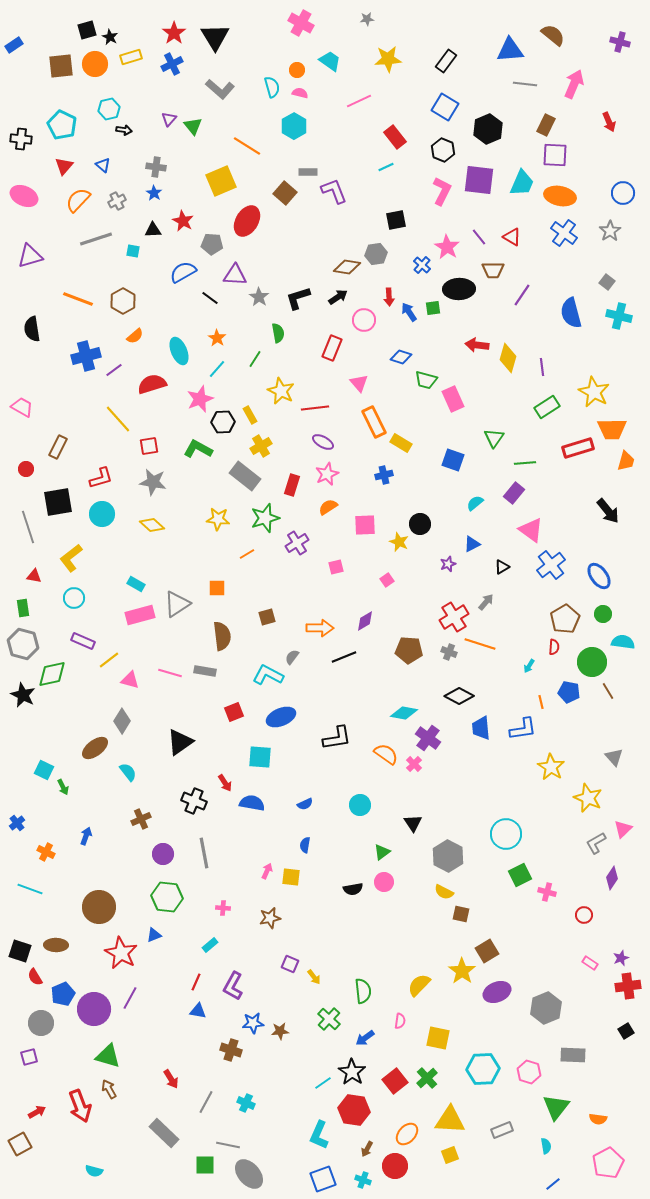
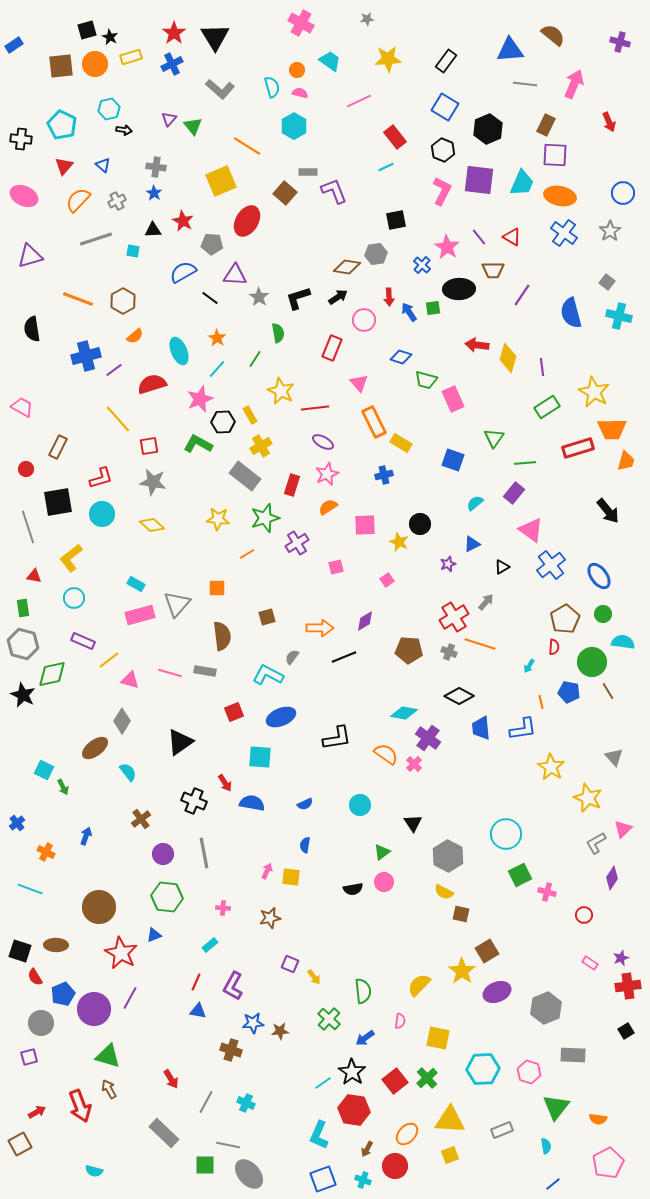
green L-shape at (198, 449): moved 5 px up
gray triangle at (177, 604): rotated 16 degrees counterclockwise
brown cross at (141, 819): rotated 12 degrees counterclockwise
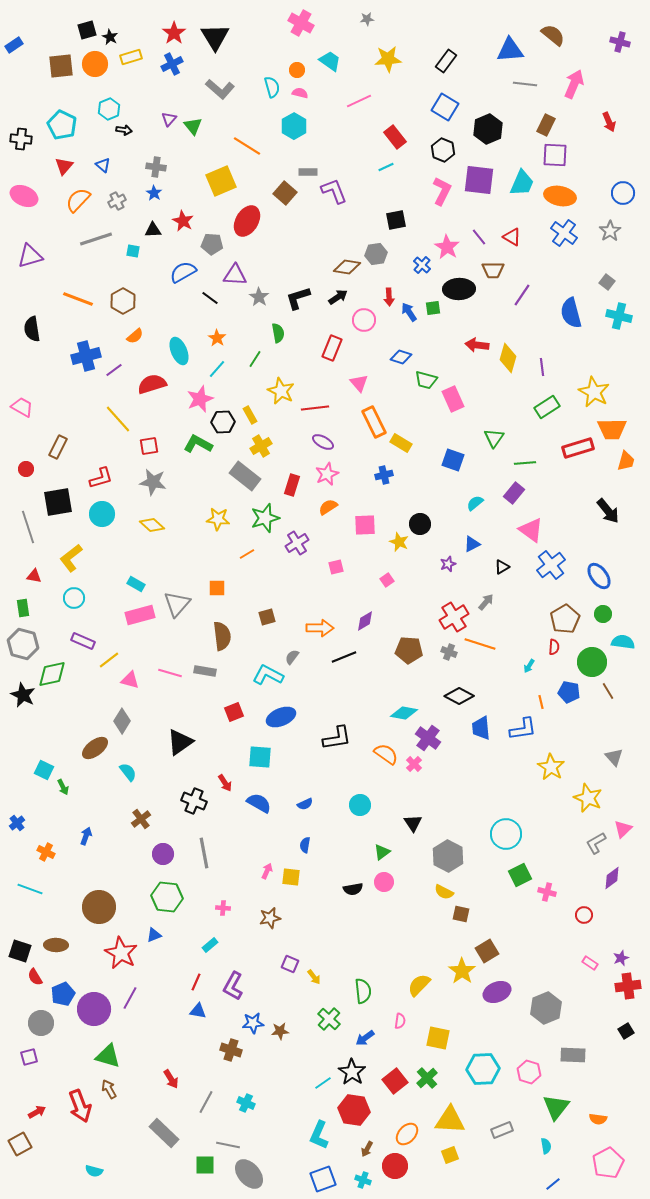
cyan hexagon at (109, 109): rotated 10 degrees counterclockwise
blue semicircle at (252, 803): moved 7 px right; rotated 20 degrees clockwise
purple diamond at (612, 878): rotated 20 degrees clockwise
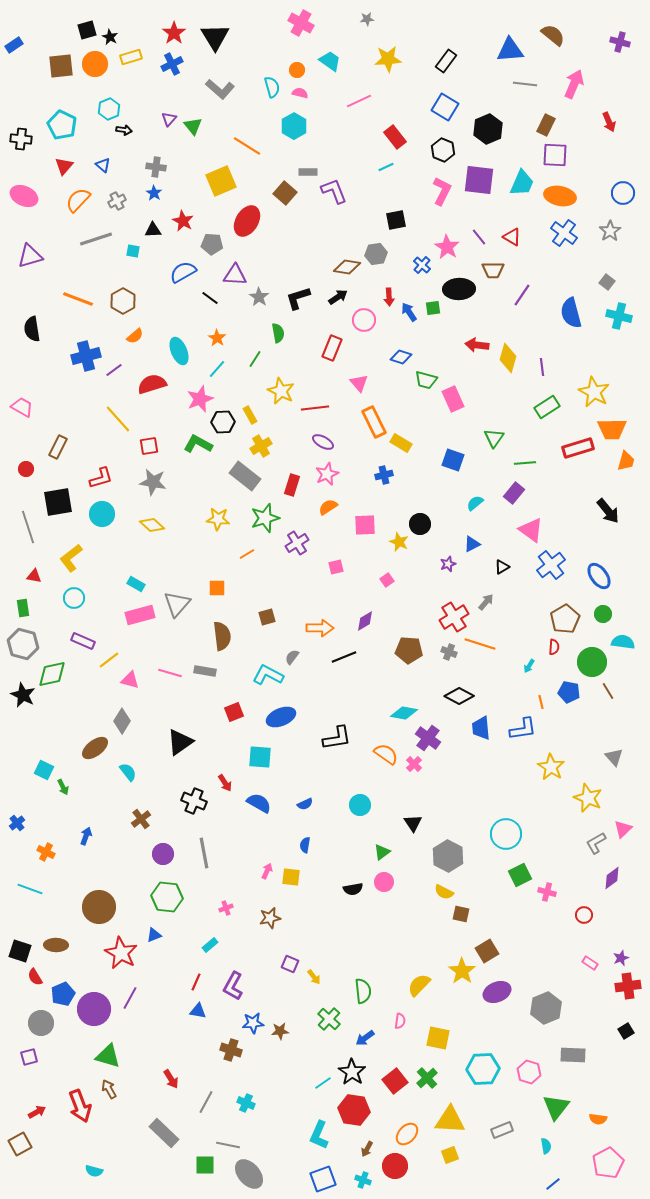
pink cross at (223, 908): moved 3 px right; rotated 24 degrees counterclockwise
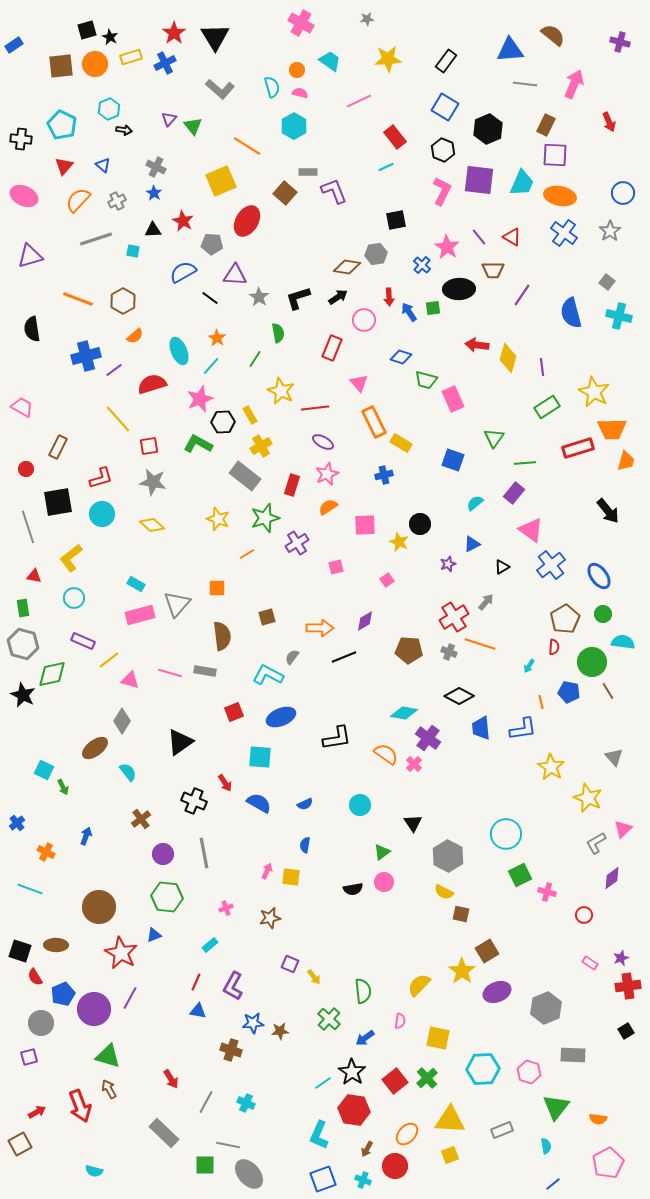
blue cross at (172, 64): moved 7 px left, 1 px up
gray cross at (156, 167): rotated 18 degrees clockwise
cyan line at (217, 369): moved 6 px left, 3 px up
yellow star at (218, 519): rotated 15 degrees clockwise
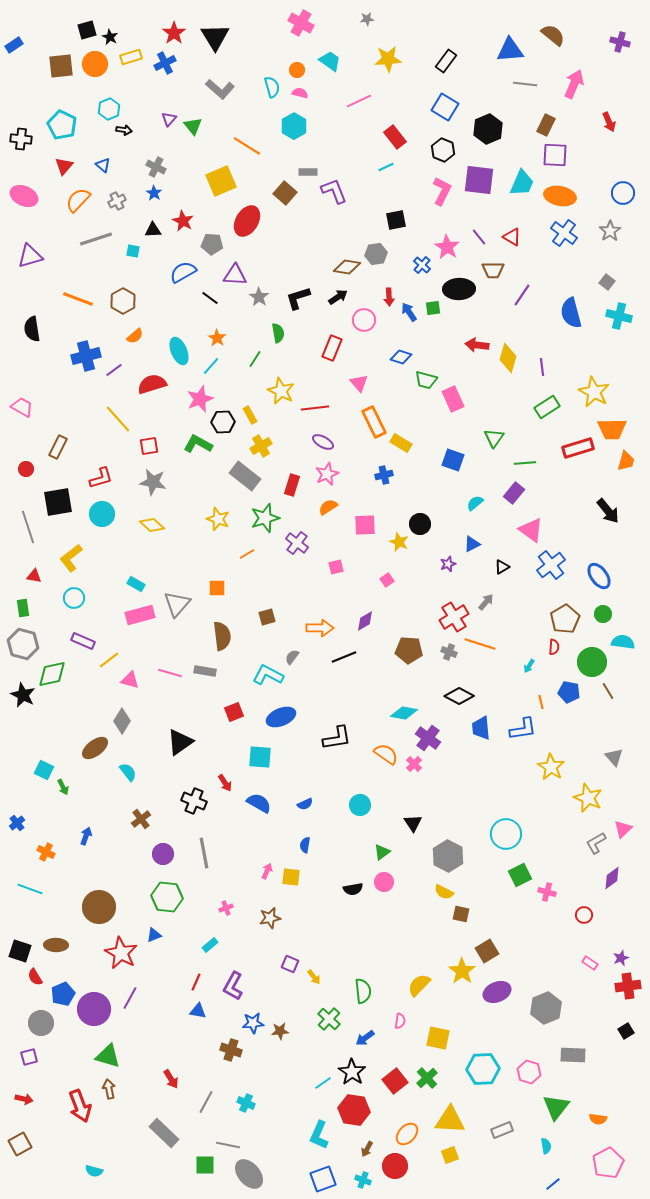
purple cross at (297, 543): rotated 20 degrees counterclockwise
brown arrow at (109, 1089): rotated 18 degrees clockwise
red arrow at (37, 1112): moved 13 px left, 13 px up; rotated 42 degrees clockwise
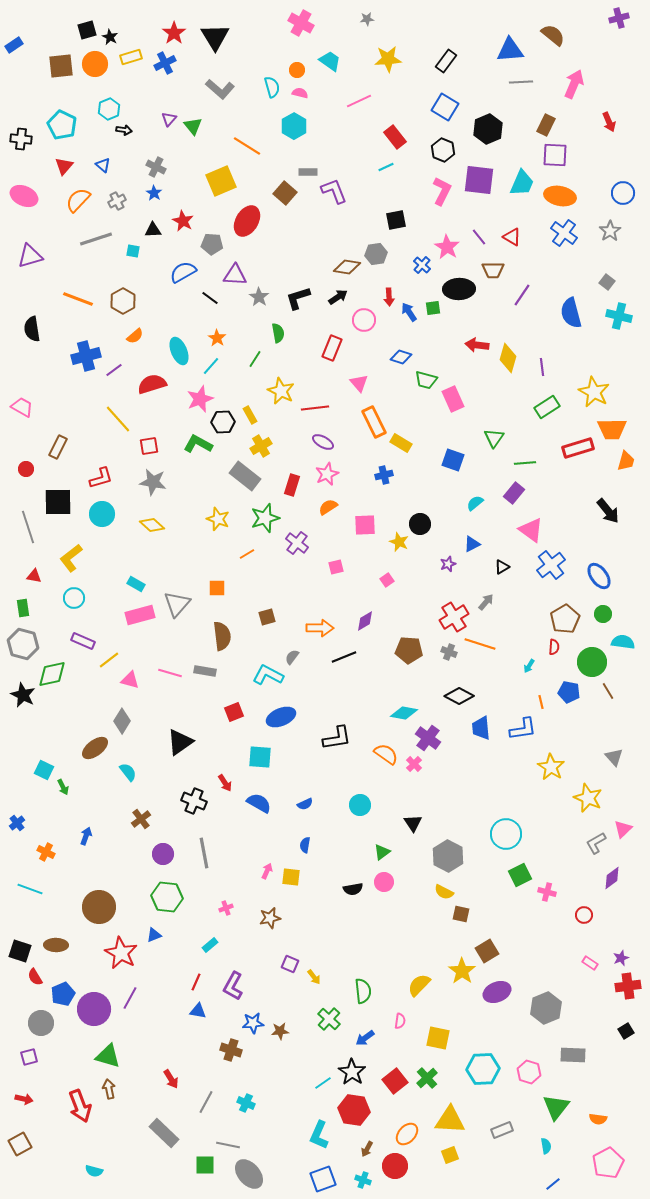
purple cross at (620, 42): moved 1 px left, 24 px up; rotated 30 degrees counterclockwise
gray line at (525, 84): moved 4 px left, 2 px up; rotated 10 degrees counterclockwise
black square at (58, 502): rotated 8 degrees clockwise
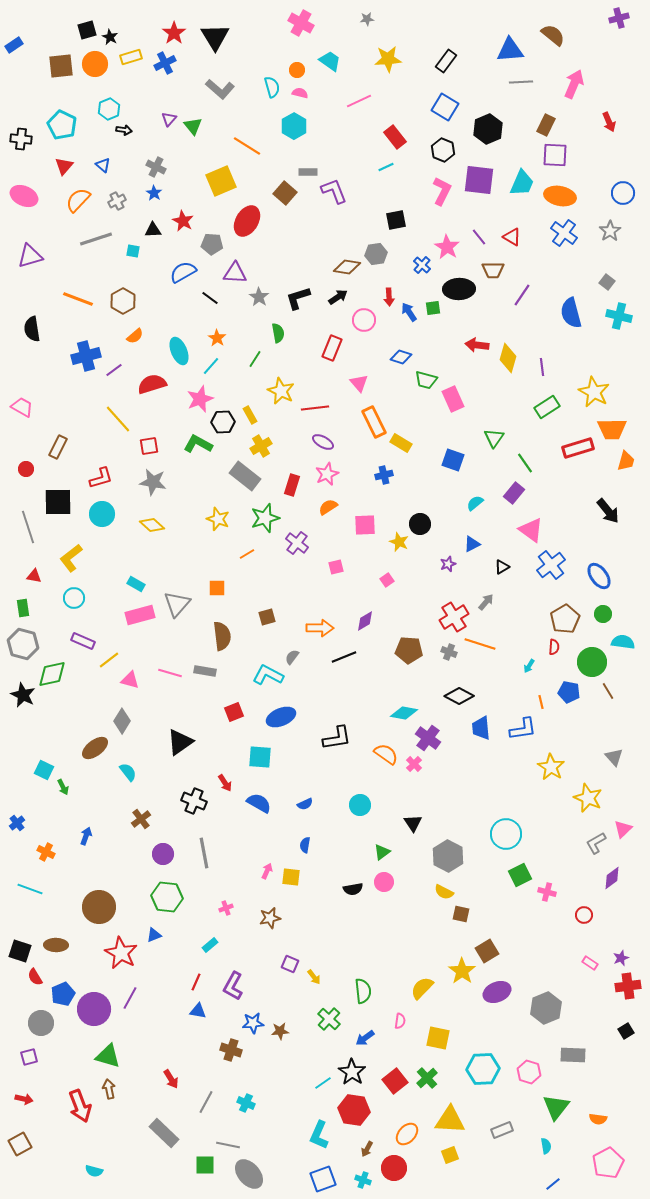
purple triangle at (235, 275): moved 2 px up
green line at (525, 463): rotated 60 degrees clockwise
yellow semicircle at (419, 985): moved 3 px right, 3 px down
red circle at (395, 1166): moved 1 px left, 2 px down
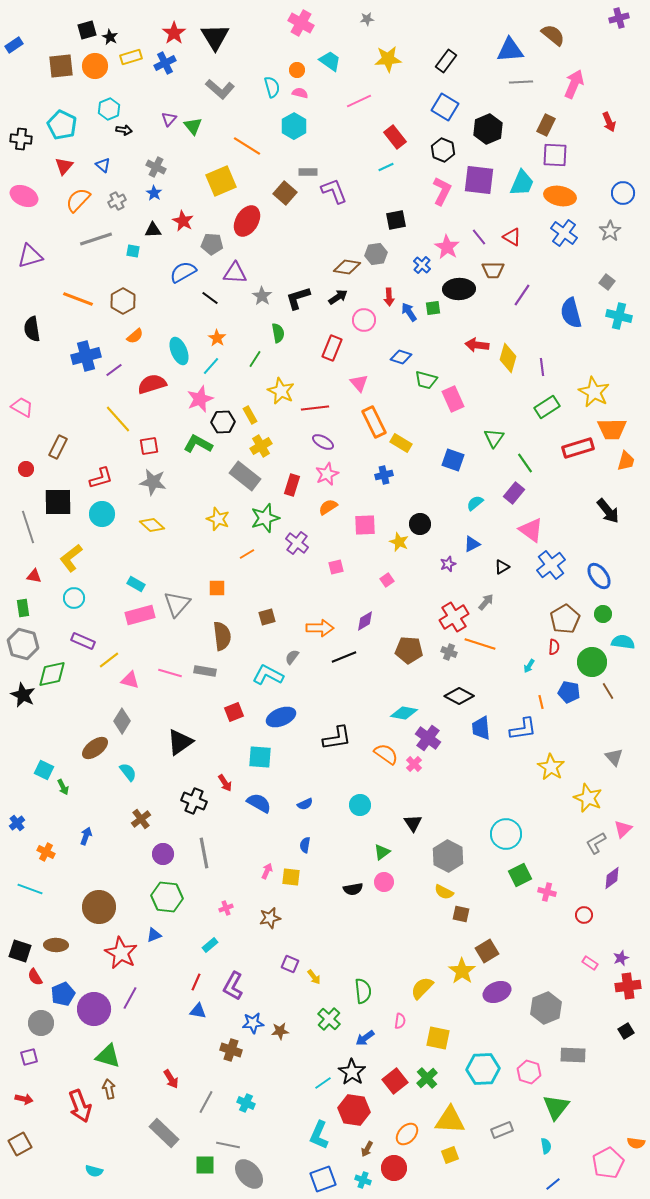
orange circle at (95, 64): moved 2 px down
gray star at (259, 297): moved 3 px right, 1 px up
orange semicircle at (598, 1119): moved 38 px right, 24 px down
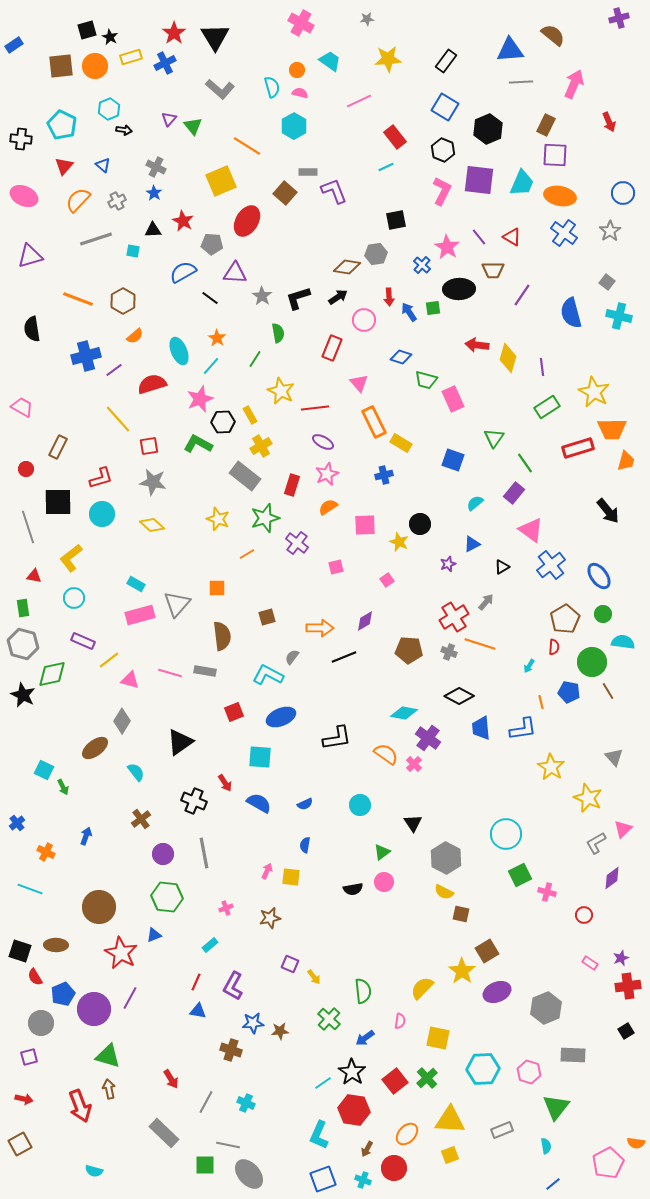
cyan semicircle at (128, 772): moved 8 px right
gray hexagon at (448, 856): moved 2 px left, 2 px down
